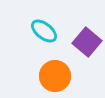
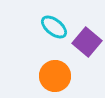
cyan ellipse: moved 10 px right, 4 px up
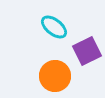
purple square: moved 9 px down; rotated 24 degrees clockwise
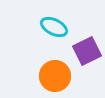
cyan ellipse: rotated 12 degrees counterclockwise
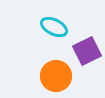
orange circle: moved 1 px right
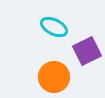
orange circle: moved 2 px left, 1 px down
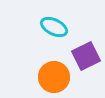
purple square: moved 1 px left, 5 px down
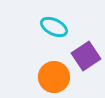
purple square: rotated 8 degrees counterclockwise
